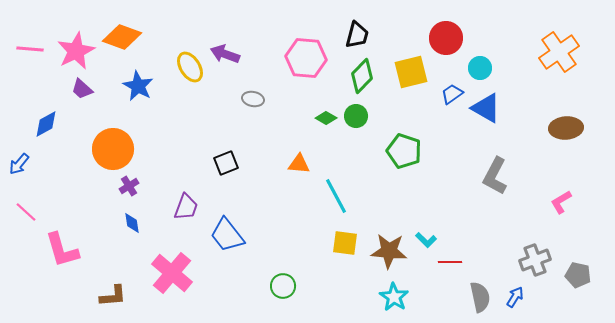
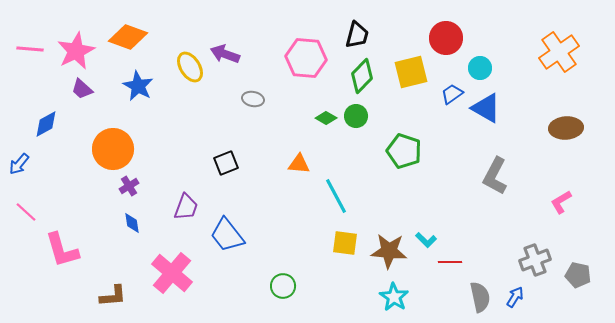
orange diamond at (122, 37): moved 6 px right
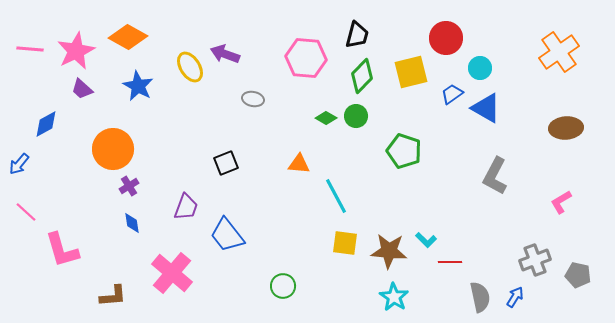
orange diamond at (128, 37): rotated 9 degrees clockwise
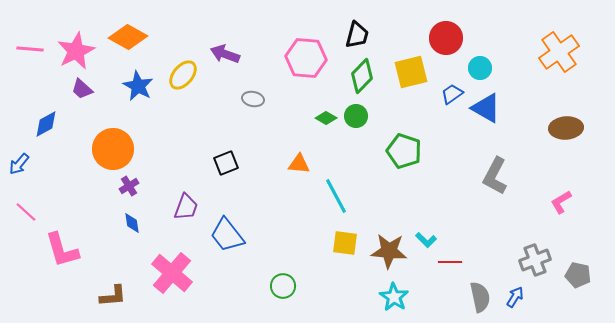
yellow ellipse at (190, 67): moved 7 px left, 8 px down; rotated 72 degrees clockwise
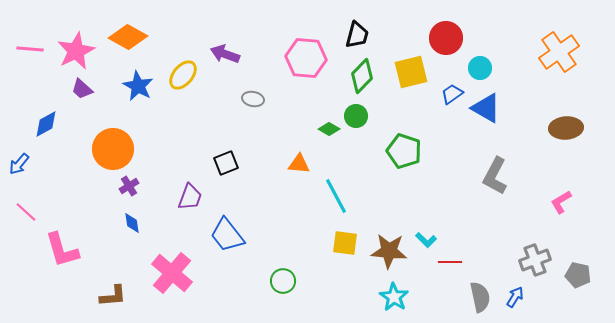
green diamond at (326, 118): moved 3 px right, 11 px down
purple trapezoid at (186, 207): moved 4 px right, 10 px up
green circle at (283, 286): moved 5 px up
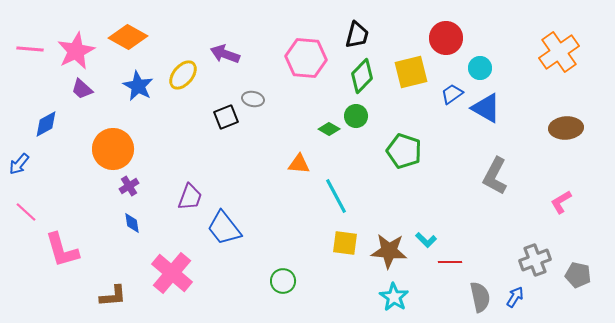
black square at (226, 163): moved 46 px up
blue trapezoid at (227, 235): moved 3 px left, 7 px up
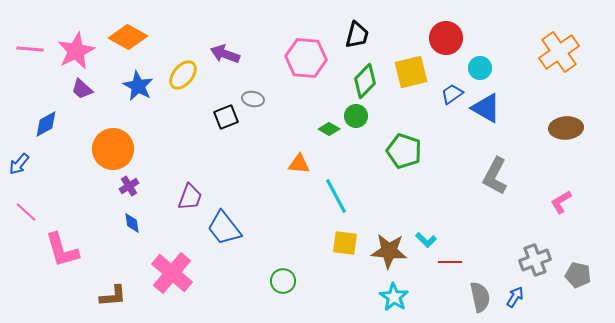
green diamond at (362, 76): moved 3 px right, 5 px down
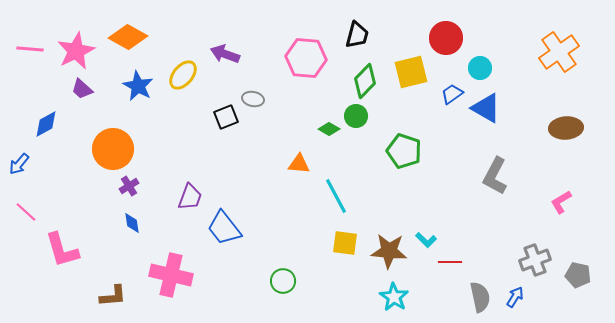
pink cross at (172, 273): moved 1 px left, 2 px down; rotated 27 degrees counterclockwise
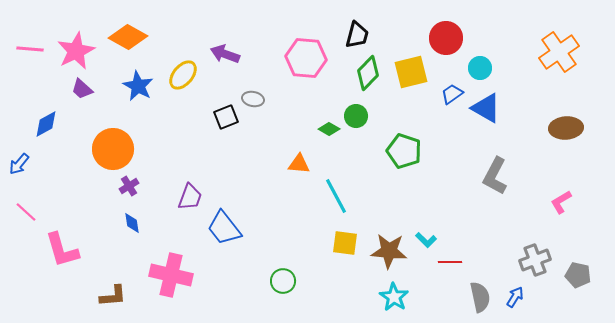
green diamond at (365, 81): moved 3 px right, 8 px up
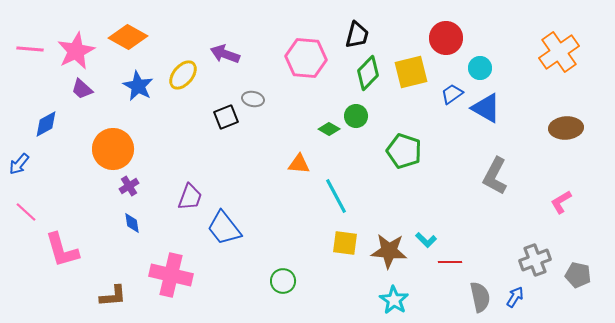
cyan star at (394, 297): moved 3 px down
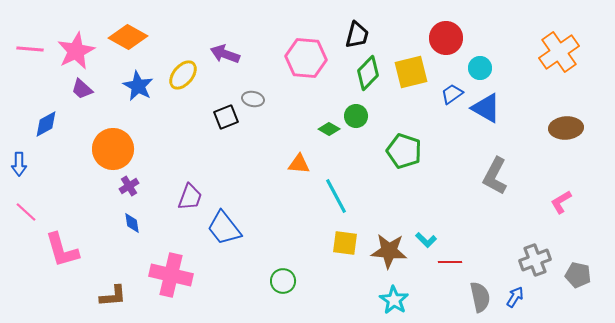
blue arrow at (19, 164): rotated 40 degrees counterclockwise
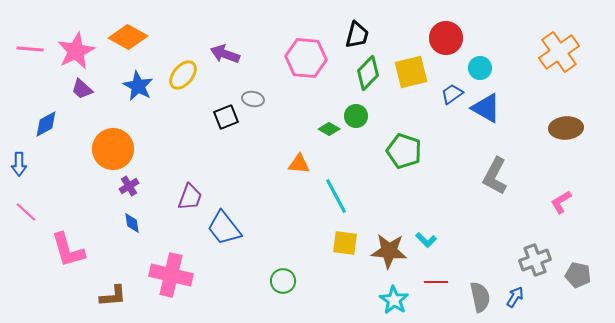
pink L-shape at (62, 250): moved 6 px right
red line at (450, 262): moved 14 px left, 20 px down
